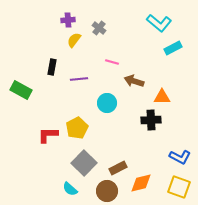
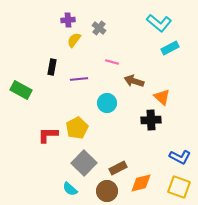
cyan rectangle: moved 3 px left
orange triangle: rotated 42 degrees clockwise
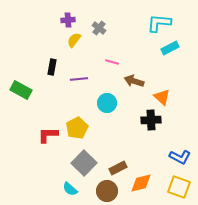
cyan L-shape: rotated 145 degrees clockwise
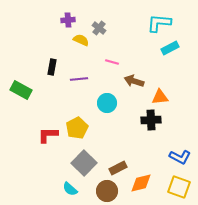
yellow semicircle: moved 7 px right; rotated 77 degrees clockwise
orange triangle: moved 2 px left; rotated 48 degrees counterclockwise
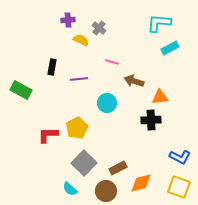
brown circle: moved 1 px left
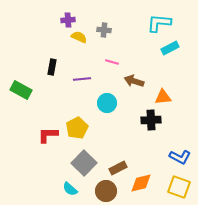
gray cross: moved 5 px right, 2 px down; rotated 32 degrees counterclockwise
yellow semicircle: moved 2 px left, 3 px up
purple line: moved 3 px right
orange triangle: moved 3 px right
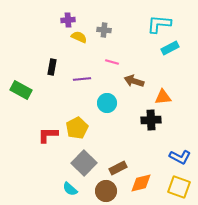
cyan L-shape: moved 1 px down
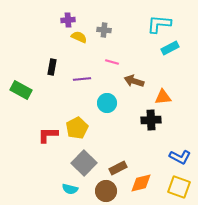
cyan semicircle: rotated 28 degrees counterclockwise
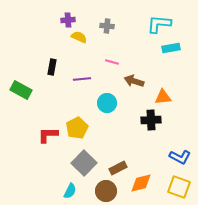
gray cross: moved 3 px right, 4 px up
cyan rectangle: moved 1 px right; rotated 18 degrees clockwise
cyan semicircle: moved 2 px down; rotated 77 degrees counterclockwise
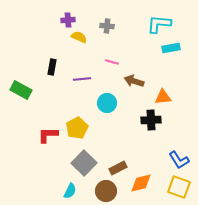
blue L-shape: moved 1 px left, 3 px down; rotated 30 degrees clockwise
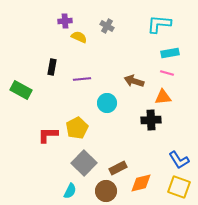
purple cross: moved 3 px left, 1 px down
gray cross: rotated 24 degrees clockwise
cyan rectangle: moved 1 px left, 5 px down
pink line: moved 55 px right, 11 px down
